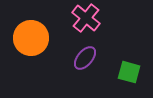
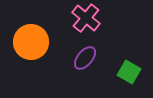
orange circle: moved 4 px down
green square: rotated 15 degrees clockwise
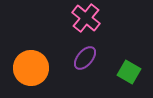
orange circle: moved 26 px down
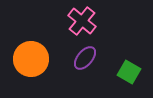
pink cross: moved 4 px left, 3 px down
orange circle: moved 9 px up
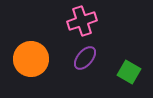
pink cross: rotated 32 degrees clockwise
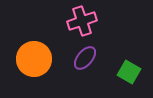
orange circle: moved 3 px right
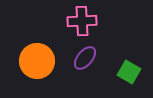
pink cross: rotated 16 degrees clockwise
orange circle: moved 3 px right, 2 px down
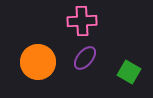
orange circle: moved 1 px right, 1 px down
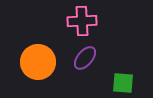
green square: moved 6 px left, 11 px down; rotated 25 degrees counterclockwise
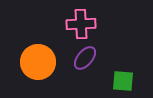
pink cross: moved 1 px left, 3 px down
green square: moved 2 px up
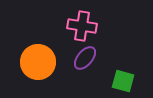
pink cross: moved 1 px right, 2 px down; rotated 12 degrees clockwise
green square: rotated 10 degrees clockwise
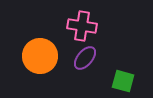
orange circle: moved 2 px right, 6 px up
